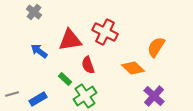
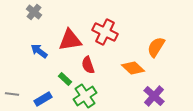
gray line: rotated 24 degrees clockwise
blue rectangle: moved 5 px right
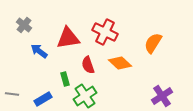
gray cross: moved 10 px left, 13 px down
red triangle: moved 2 px left, 2 px up
orange semicircle: moved 3 px left, 4 px up
orange diamond: moved 13 px left, 5 px up
green rectangle: rotated 32 degrees clockwise
purple cross: moved 8 px right; rotated 15 degrees clockwise
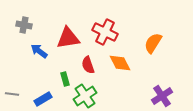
gray cross: rotated 28 degrees counterclockwise
orange diamond: rotated 20 degrees clockwise
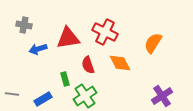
blue arrow: moved 1 px left, 2 px up; rotated 54 degrees counterclockwise
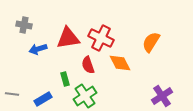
red cross: moved 4 px left, 6 px down
orange semicircle: moved 2 px left, 1 px up
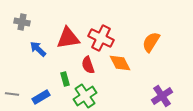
gray cross: moved 2 px left, 3 px up
blue arrow: rotated 60 degrees clockwise
blue rectangle: moved 2 px left, 2 px up
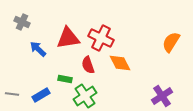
gray cross: rotated 14 degrees clockwise
orange semicircle: moved 20 px right
green rectangle: rotated 64 degrees counterclockwise
blue rectangle: moved 2 px up
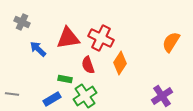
orange diamond: rotated 60 degrees clockwise
blue rectangle: moved 11 px right, 4 px down
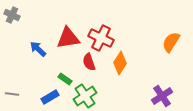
gray cross: moved 10 px left, 7 px up
red semicircle: moved 1 px right, 3 px up
green rectangle: rotated 24 degrees clockwise
blue rectangle: moved 2 px left, 2 px up
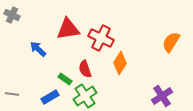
red triangle: moved 9 px up
red semicircle: moved 4 px left, 7 px down
